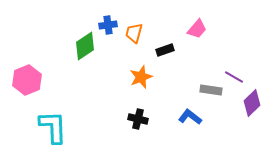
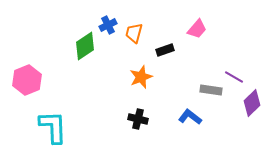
blue cross: rotated 18 degrees counterclockwise
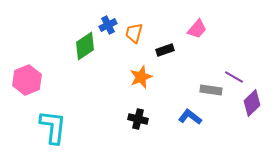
cyan L-shape: rotated 9 degrees clockwise
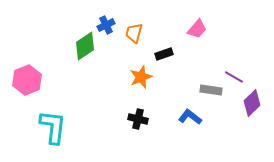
blue cross: moved 2 px left
black rectangle: moved 1 px left, 4 px down
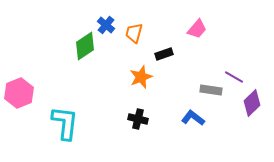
blue cross: rotated 24 degrees counterclockwise
pink hexagon: moved 8 px left, 13 px down
blue L-shape: moved 3 px right, 1 px down
cyan L-shape: moved 12 px right, 4 px up
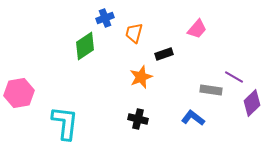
blue cross: moved 1 px left, 7 px up; rotated 30 degrees clockwise
pink hexagon: rotated 12 degrees clockwise
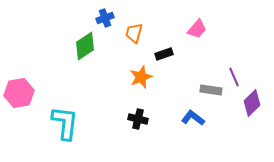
purple line: rotated 36 degrees clockwise
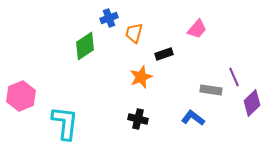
blue cross: moved 4 px right
pink hexagon: moved 2 px right, 3 px down; rotated 12 degrees counterclockwise
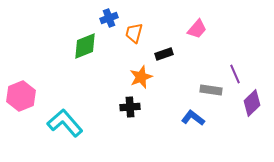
green diamond: rotated 12 degrees clockwise
purple line: moved 1 px right, 3 px up
black cross: moved 8 px left, 12 px up; rotated 18 degrees counterclockwise
cyan L-shape: rotated 48 degrees counterclockwise
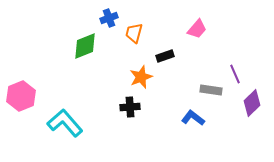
black rectangle: moved 1 px right, 2 px down
